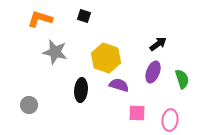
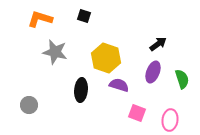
pink square: rotated 18 degrees clockwise
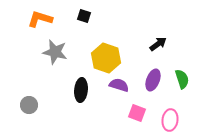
purple ellipse: moved 8 px down
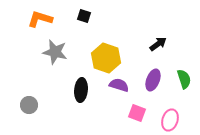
green semicircle: moved 2 px right
pink ellipse: rotated 10 degrees clockwise
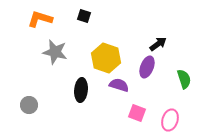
purple ellipse: moved 6 px left, 13 px up
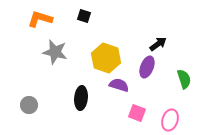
black ellipse: moved 8 px down
